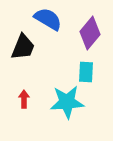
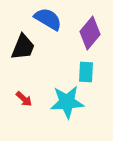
red arrow: rotated 132 degrees clockwise
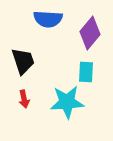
blue semicircle: rotated 152 degrees clockwise
black trapezoid: moved 14 px down; rotated 40 degrees counterclockwise
red arrow: rotated 36 degrees clockwise
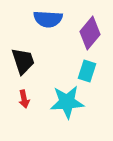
cyan rectangle: moved 1 px right, 1 px up; rotated 15 degrees clockwise
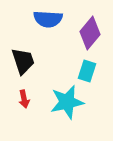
cyan star: rotated 8 degrees counterclockwise
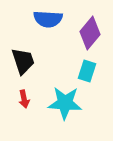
cyan star: moved 2 px left, 1 px down; rotated 16 degrees clockwise
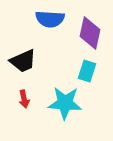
blue semicircle: moved 2 px right
purple diamond: rotated 28 degrees counterclockwise
black trapezoid: rotated 84 degrees clockwise
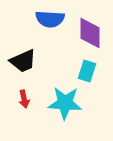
purple diamond: rotated 12 degrees counterclockwise
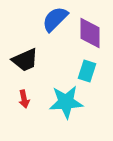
blue semicircle: moved 5 px right; rotated 132 degrees clockwise
black trapezoid: moved 2 px right, 1 px up
cyan star: moved 1 px right, 1 px up; rotated 8 degrees counterclockwise
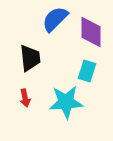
purple diamond: moved 1 px right, 1 px up
black trapezoid: moved 5 px right, 2 px up; rotated 72 degrees counterclockwise
red arrow: moved 1 px right, 1 px up
